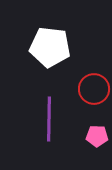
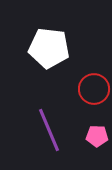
white pentagon: moved 1 px left, 1 px down
purple line: moved 11 px down; rotated 24 degrees counterclockwise
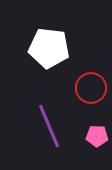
red circle: moved 3 px left, 1 px up
purple line: moved 4 px up
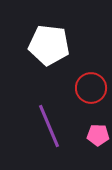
white pentagon: moved 3 px up
pink pentagon: moved 1 px right, 1 px up
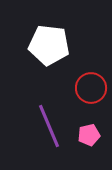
pink pentagon: moved 9 px left; rotated 15 degrees counterclockwise
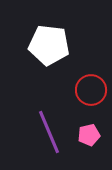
red circle: moved 2 px down
purple line: moved 6 px down
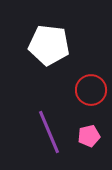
pink pentagon: moved 1 px down
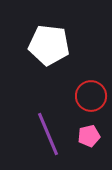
red circle: moved 6 px down
purple line: moved 1 px left, 2 px down
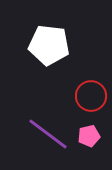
purple line: rotated 30 degrees counterclockwise
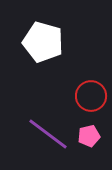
white pentagon: moved 6 px left, 3 px up; rotated 9 degrees clockwise
